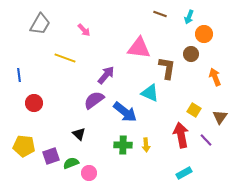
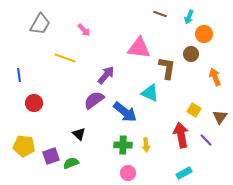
pink circle: moved 39 px right
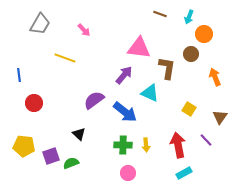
purple arrow: moved 18 px right
yellow square: moved 5 px left, 1 px up
red arrow: moved 3 px left, 10 px down
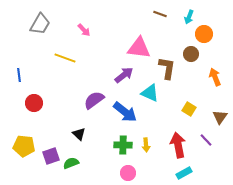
purple arrow: rotated 12 degrees clockwise
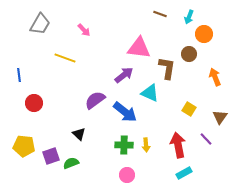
brown circle: moved 2 px left
purple semicircle: moved 1 px right
purple line: moved 1 px up
green cross: moved 1 px right
pink circle: moved 1 px left, 2 px down
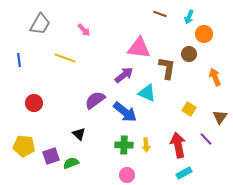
blue line: moved 15 px up
cyan triangle: moved 3 px left
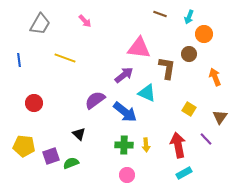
pink arrow: moved 1 px right, 9 px up
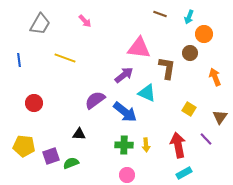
brown circle: moved 1 px right, 1 px up
black triangle: rotated 40 degrees counterclockwise
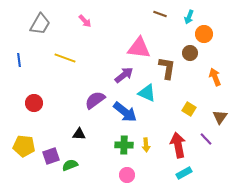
green semicircle: moved 1 px left, 2 px down
